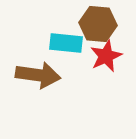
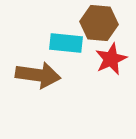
brown hexagon: moved 1 px right, 1 px up
red star: moved 5 px right, 3 px down
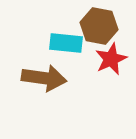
brown hexagon: moved 3 px down; rotated 6 degrees clockwise
brown arrow: moved 6 px right, 3 px down
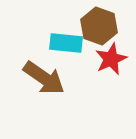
brown hexagon: rotated 9 degrees clockwise
brown arrow: rotated 27 degrees clockwise
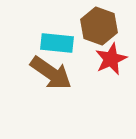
cyan rectangle: moved 9 px left
brown arrow: moved 7 px right, 5 px up
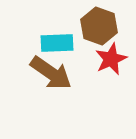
cyan rectangle: rotated 8 degrees counterclockwise
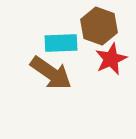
cyan rectangle: moved 4 px right
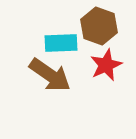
red star: moved 5 px left, 6 px down
brown arrow: moved 1 px left, 2 px down
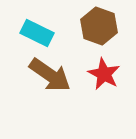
cyan rectangle: moved 24 px left, 10 px up; rotated 28 degrees clockwise
red star: moved 2 px left, 9 px down; rotated 20 degrees counterclockwise
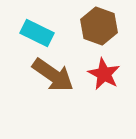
brown arrow: moved 3 px right
